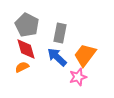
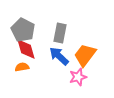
gray pentagon: moved 4 px left, 5 px down
blue arrow: moved 2 px right, 1 px up
orange semicircle: rotated 16 degrees clockwise
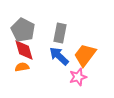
red diamond: moved 2 px left, 1 px down
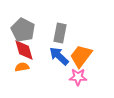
orange trapezoid: moved 4 px left, 1 px down
pink star: rotated 18 degrees clockwise
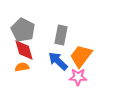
gray rectangle: moved 1 px right, 2 px down
blue arrow: moved 1 px left, 5 px down
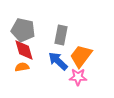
gray pentagon: rotated 15 degrees counterclockwise
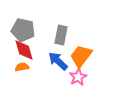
pink star: rotated 30 degrees counterclockwise
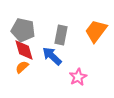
orange trapezoid: moved 15 px right, 25 px up
blue arrow: moved 6 px left, 5 px up
orange semicircle: rotated 32 degrees counterclockwise
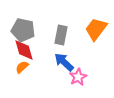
orange trapezoid: moved 2 px up
blue arrow: moved 12 px right, 6 px down
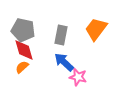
pink star: rotated 30 degrees counterclockwise
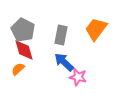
gray pentagon: rotated 15 degrees clockwise
orange semicircle: moved 4 px left, 2 px down
